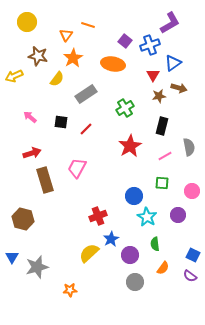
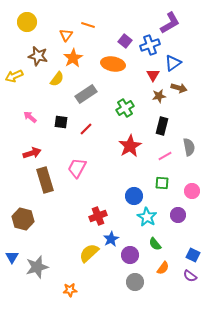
green semicircle at (155, 244): rotated 32 degrees counterclockwise
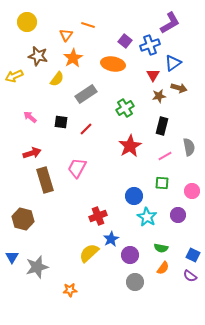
green semicircle at (155, 244): moved 6 px right, 4 px down; rotated 40 degrees counterclockwise
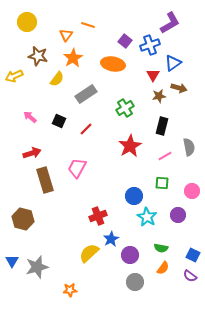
black square at (61, 122): moved 2 px left, 1 px up; rotated 16 degrees clockwise
blue triangle at (12, 257): moved 4 px down
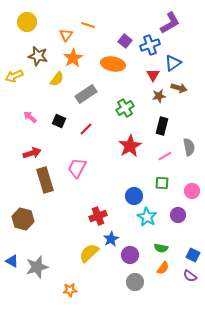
blue triangle at (12, 261): rotated 32 degrees counterclockwise
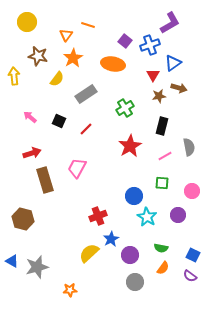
yellow arrow at (14, 76): rotated 108 degrees clockwise
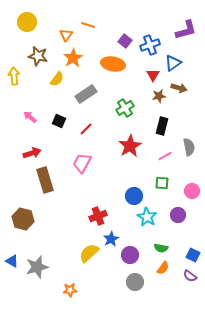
purple L-shape at (170, 23): moved 16 px right, 7 px down; rotated 15 degrees clockwise
pink trapezoid at (77, 168): moved 5 px right, 5 px up
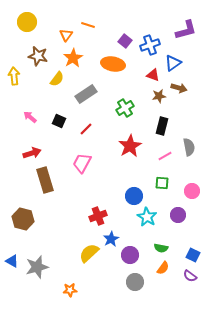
red triangle at (153, 75): rotated 40 degrees counterclockwise
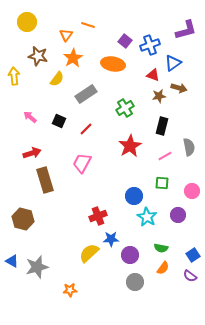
blue star at (111, 239): rotated 28 degrees clockwise
blue square at (193, 255): rotated 32 degrees clockwise
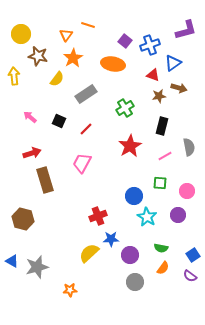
yellow circle at (27, 22): moved 6 px left, 12 px down
green square at (162, 183): moved 2 px left
pink circle at (192, 191): moved 5 px left
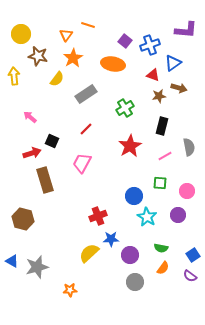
purple L-shape at (186, 30): rotated 20 degrees clockwise
black square at (59, 121): moved 7 px left, 20 px down
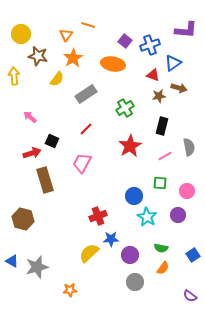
purple semicircle at (190, 276): moved 20 px down
